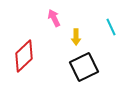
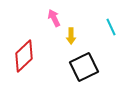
yellow arrow: moved 5 px left, 1 px up
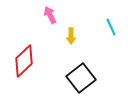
pink arrow: moved 4 px left, 3 px up
red diamond: moved 5 px down
black square: moved 3 px left, 11 px down; rotated 12 degrees counterclockwise
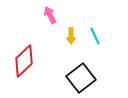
cyan line: moved 16 px left, 9 px down
